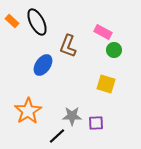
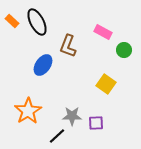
green circle: moved 10 px right
yellow square: rotated 18 degrees clockwise
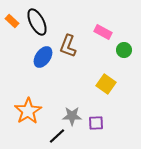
blue ellipse: moved 8 px up
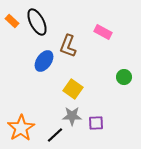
green circle: moved 27 px down
blue ellipse: moved 1 px right, 4 px down
yellow square: moved 33 px left, 5 px down
orange star: moved 7 px left, 17 px down
black line: moved 2 px left, 1 px up
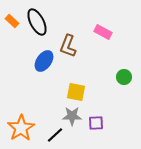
yellow square: moved 3 px right, 3 px down; rotated 24 degrees counterclockwise
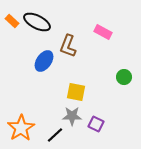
black ellipse: rotated 36 degrees counterclockwise
purple square: moved 1 px down; rotated 28 degrees clockwise
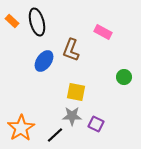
black ellipse: rotated 48 degrees clockwise
brown L-shape: moved 3 px right, 4 px down
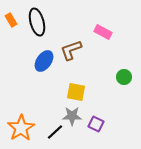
orange rectangle: moved 1 px left, 1 px up; rotated 16 degrees clockwise
brown L-shape: rotated 50 degrees clockwise
black line: moved 3 px up
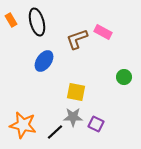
brown L-shape: moved 6 px right, 11 px up
gray star: moved 1 px right, 1 px down
orange star: moved 2 px right, 3 px up; rotated 28 degrees counterclockwise
